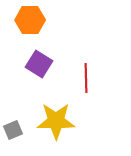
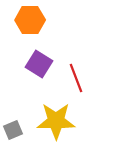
red line: moved 10 px left; rotated 20 degrees counterclockwise
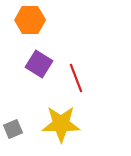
yellow star: moved 5 px right, 3 px down
gray square: moved 1 px up
